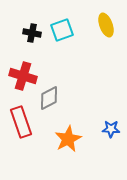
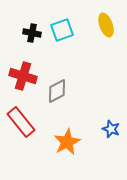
gray diamond: moved 8 px right, 7 px up
red rectangle: rotated 20 degrees counterclockwise
blue star: rotated 18 degrees clockwise
orange star: moved 1 px left, 3 px down
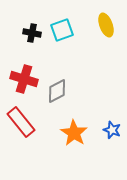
red cross: moved 1 px right, 3 px down
blue star: moved 1 px right, 1 px down
orange star: moved 7 px right, 9 px up; rotated 12 degrees counterclockwise
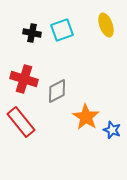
orange star: moved 12 px right, 16 px up
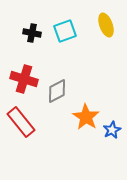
cyan square: moved 3 px right, 1 px down
blue star: rotated 24 degrees clockwise
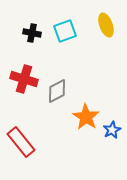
red rectangle: moved 20 px down
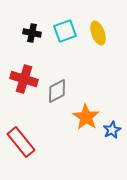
yellow ellipse: moved 8 px left, 8 px down
